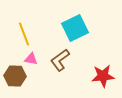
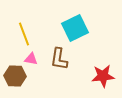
brown L-shape: moved 1 px left, 1 px up; rotated 45 degrees counterclockwise
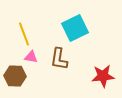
pink triangle: moved 2 px up
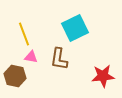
brown hexagon: rotated 10 degrees clockwise
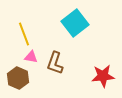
cyan square: moved 5 px up; rotated 12 degrees counterclockwise
brown L-shape: moved 4 px left, 4 px down; rotated 10 degrees clockwise
brown hexagon: moved 3 px right, 2 px down; rotated 10 degrees clockwise
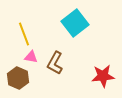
brown L-shape: rotated 10 degrees clockwise
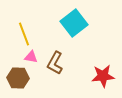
cyan square: moved 1 px left
brown hexagon: rotated 20 degrees counterclockwise
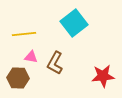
yellow line: rotated 75 degrees counterclockwise
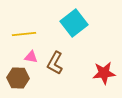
red star: moved 1 px right, 3 px up
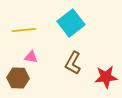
cyan square: moved 3 px left
yellow line: moved 4 px up
brown L-shape: moved 18 px right
red star: moved 2 px right, 4 px down
